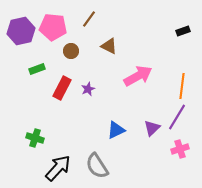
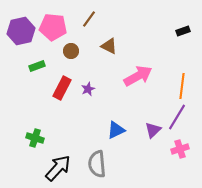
green rectangle: moved 3 px up
purple triangle: moved 1 px right, 2 px down
gray semicircle: moved 2 px up; rotated 28 degrees clockwise
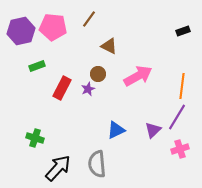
brown circle: moved 27 px right, 23 px down
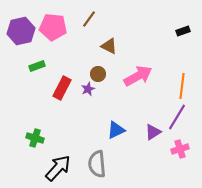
purple triangle: moved 2 px down; rotated 12 degrees clockwise
